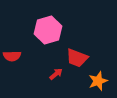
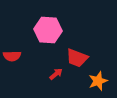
pink hexagon: rotated 20 degrees clockwise
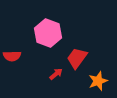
pink hexagon: moved 3 px down; rotated 16 degrees clockwise
red trapezoid: rotated 105 degrees clockwise
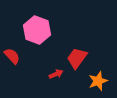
pink hexagon: moved 11 px left, 3 px up
red semicircle: rotated 132 degrees counterclockwise
red arrow: rotated 16 degrees clockwise
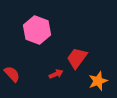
red semicircle: moved 18 px down
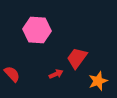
pink hexagon: rotated 16 degrees counterclockwise
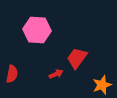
red semicircle: rotated 54 degrees clockwise
orange star: moved 4 px right, 4 px down
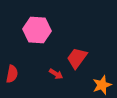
red arrow: rotated 56 degrees clockwise
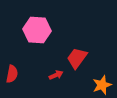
red arrow: moved 1 px down; rotated 56 degrees counterclockwise
